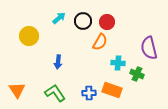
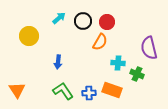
green L-shape: moved 8 px right, 2 px up
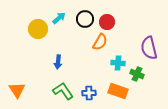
black circle: moved 2 px right, 2 px up
yellow circle: moved 9 px right, 7 px up
orange rectangle: moved 6 px right, 1 px down
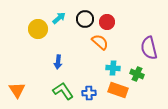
orange semicircle: rotated 78 degrees counterclockwise
cyan cross: moved 5 px left, 5 px down
orange rectangle: moved 1 px up
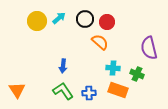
yellow circle: moved 1 px left, 8 px up
blue arrow: moved 5 px right, 4 px down
